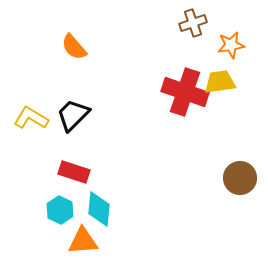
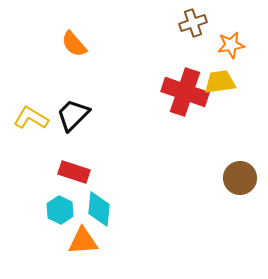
orange semicircle: moved 3 px up
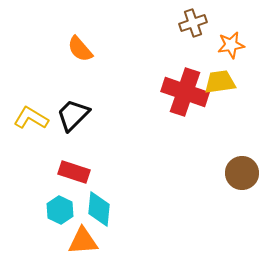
orange semicircle: moved 6 px right, 5 px down
brown circle: moved 2 px right, 5 px up
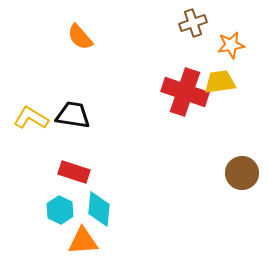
orange semicircle: moved 12 px up
black trapezoid: rotated 54 degrees clockwise
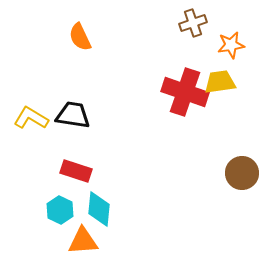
orange semicircle: rotated 16 degrees clockwise
red rectangle: moved 2 px right, 1 px up
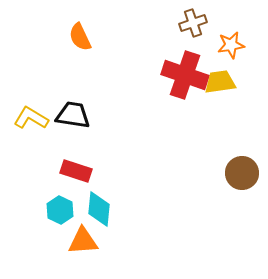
red cross: moved 17 px up
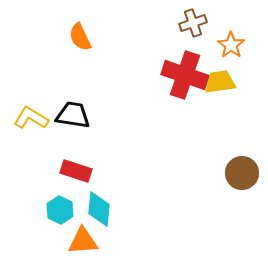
orange star: rotated 28 degrees counterclockwise
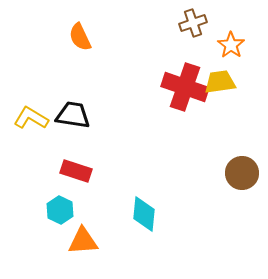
red cross: moved 12 px down
cyan diamond: moved 45 px right, 5 px down
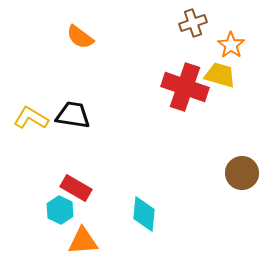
orange semicircle: rotated 28 degrees counterclockwise
yellow trapezoid: moved 7 px up; rotated 24 degrees clockwise
red rectangle: moved 17 px down; rotated 12 degrees clockwise
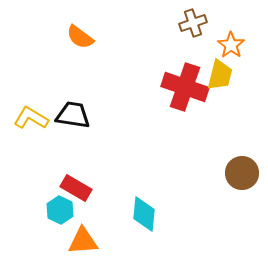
yellow trapezoid: rotated 88 degrees clockwise
